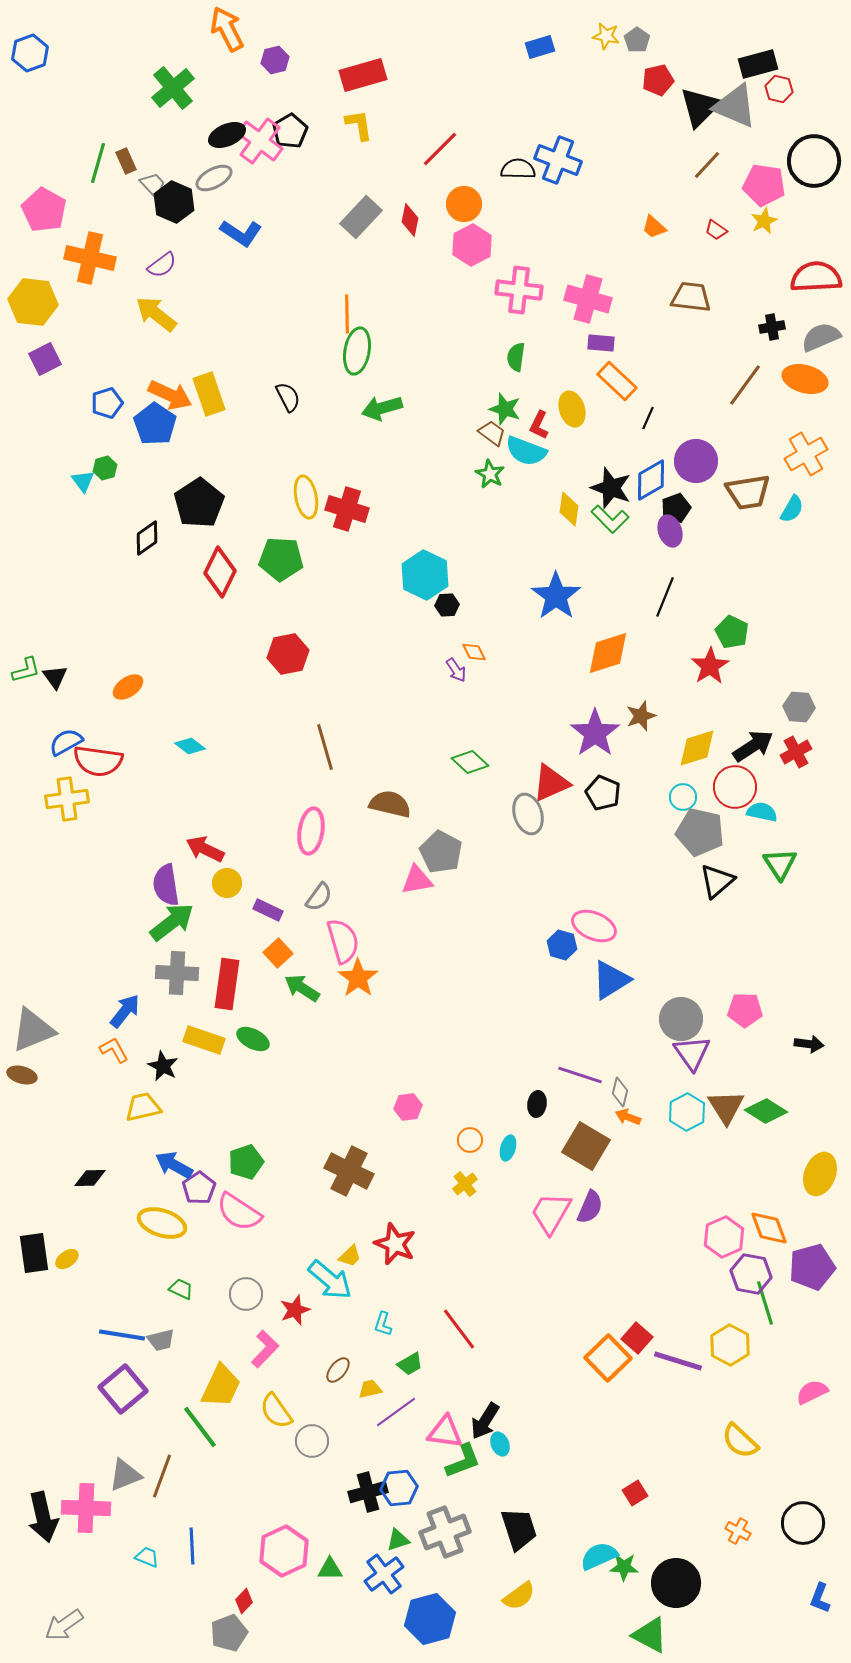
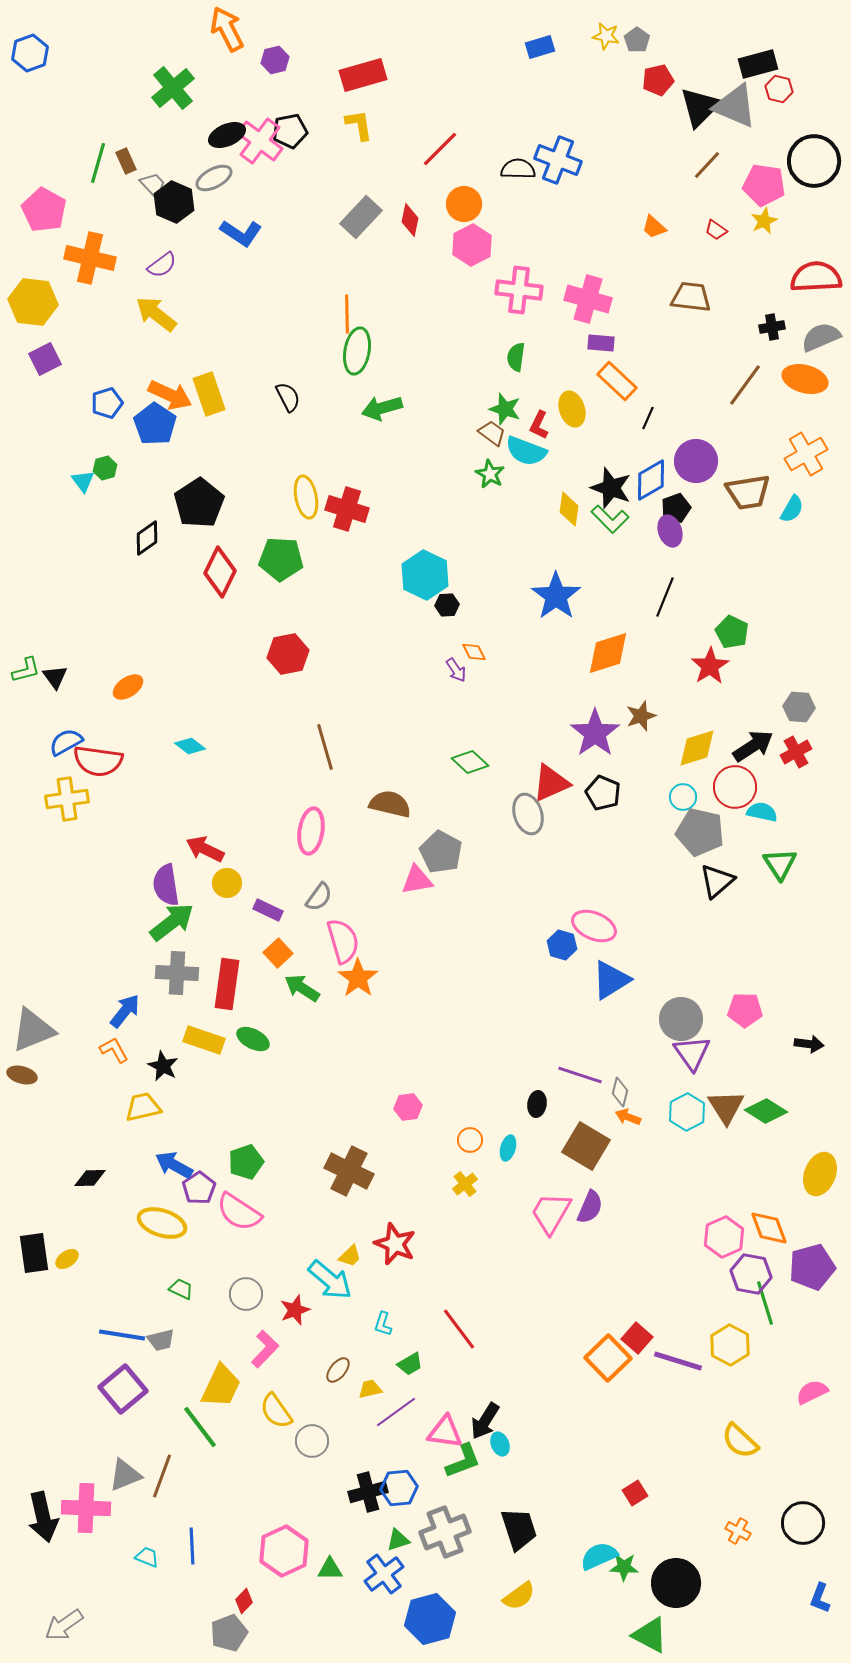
black pentagon at (290, 131): rotated 20 degrees clockwise
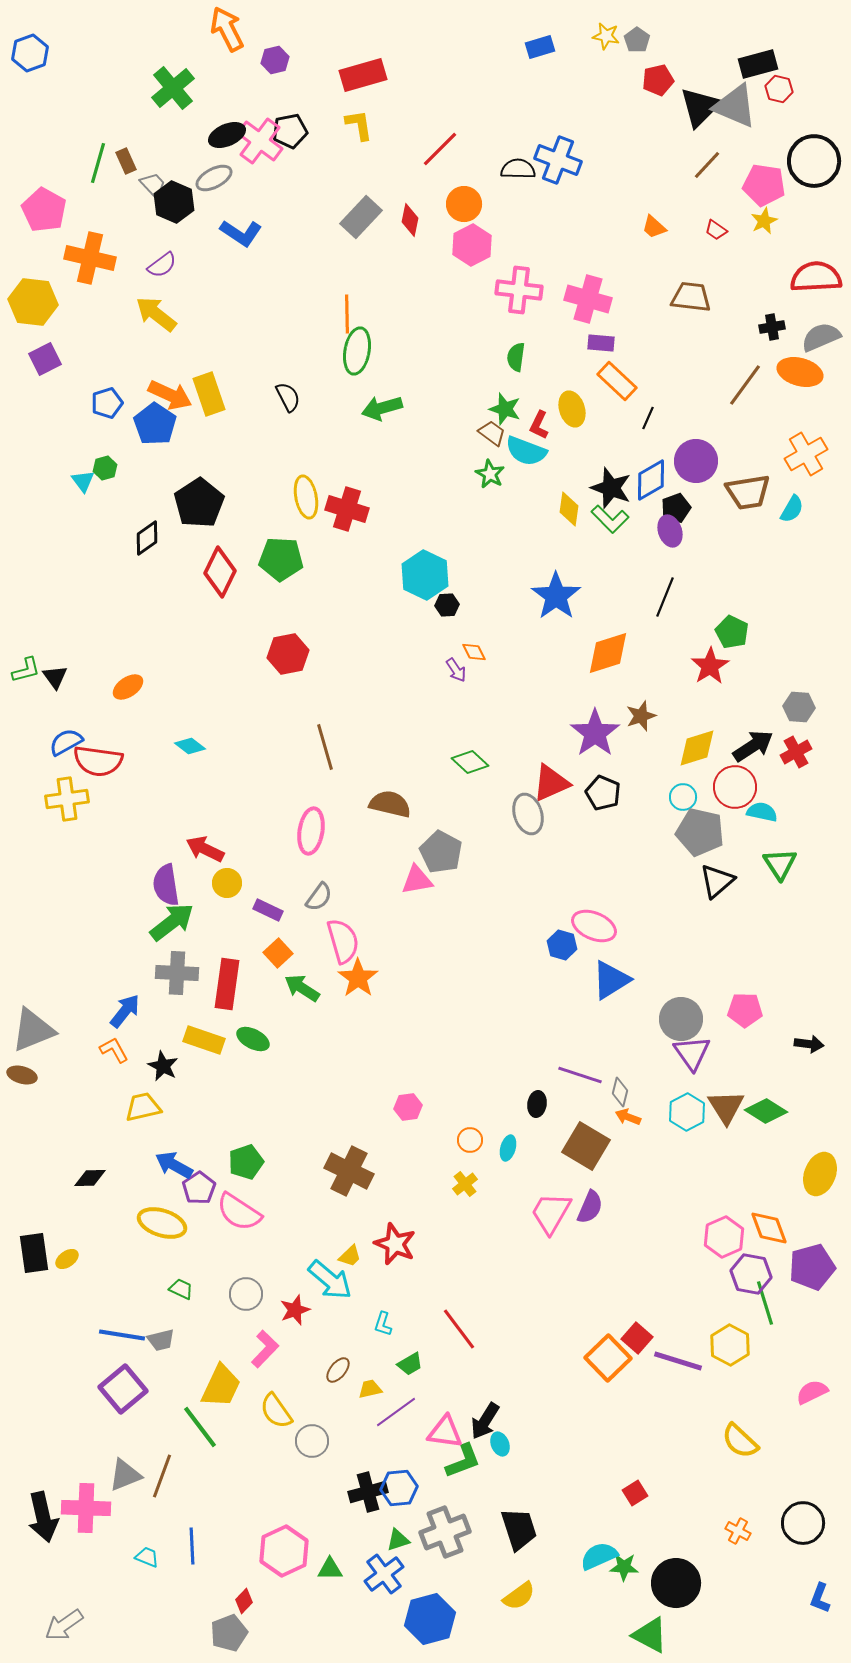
orange ellipse at (805, 379): moved 5 px left, 7 px up
